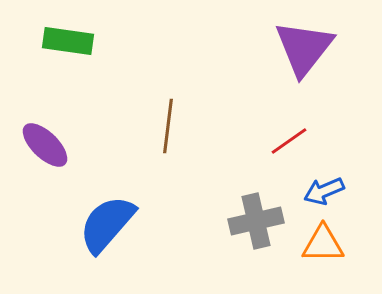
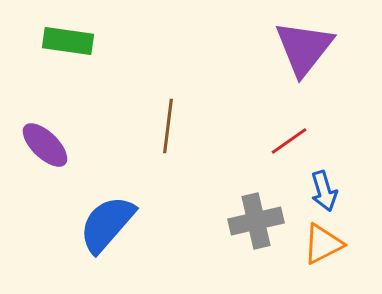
blue arrow: rotated 84 degrees counterclockwise
orange triangle: rotated 27 degrees counterclockwise
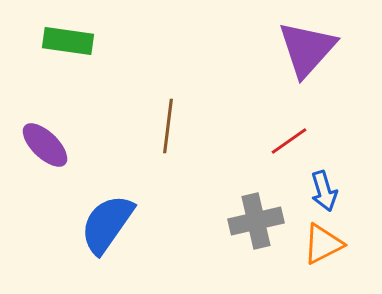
purple triangle: moved 3 px right, 1 px down; rotated 4 degrees clockwise
blue semicircle: rotated 6 degrees counterclockwise
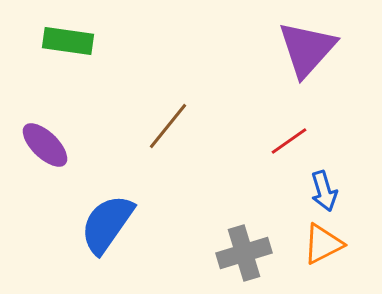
brown line: rotated 32 degrees clockwise
gray cross: moved 12 px left, 32 px down; rotated 4 degrees counterclockwise
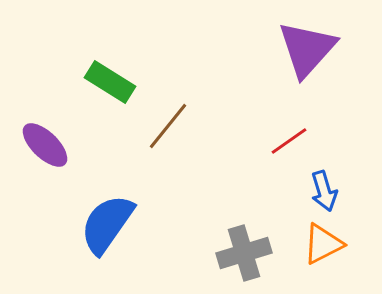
green rectangle: moved 42 px right, 41 px down; rotated 24 degrees clockwise
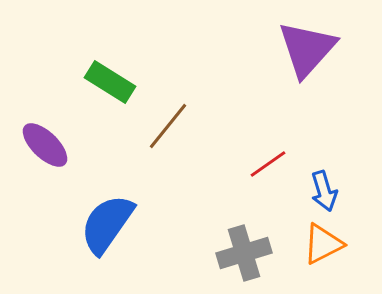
red line: moved 21 px left, 23 px down
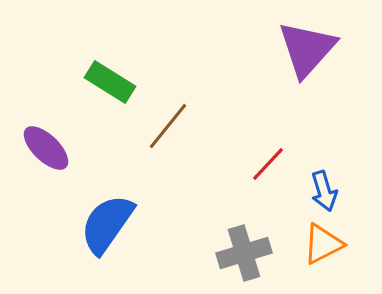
purple ellipse: moved 1 px right, 3 px down
red line: rotated 12 degrees counterclockwise
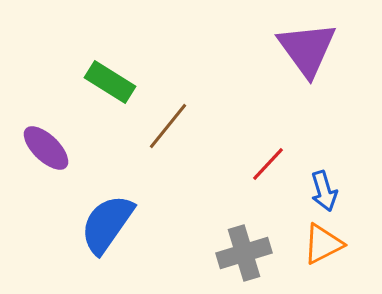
purple triangle: rotated 18 degrees counterclockwise
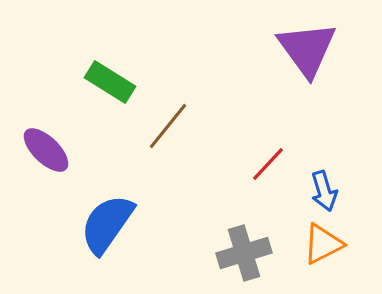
purple ellipse: moved 2 px down
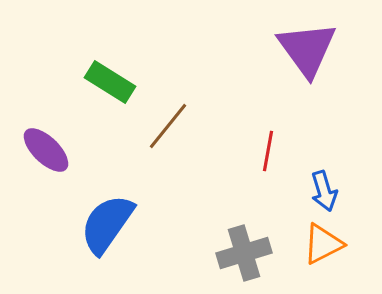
red line: moved 13 px up; rotated 33 degrees counterclockwise
